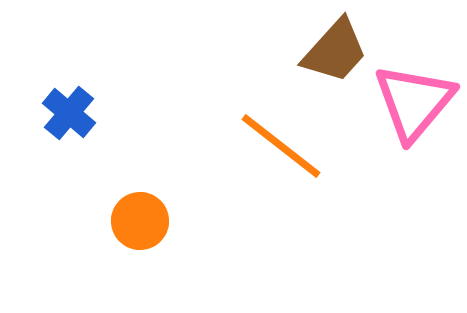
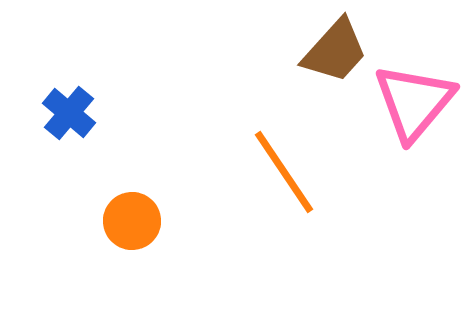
orange line: moved 3 px right, 26 px down; rotated 18 degrees clockwise
orange circle: moved 8 px left
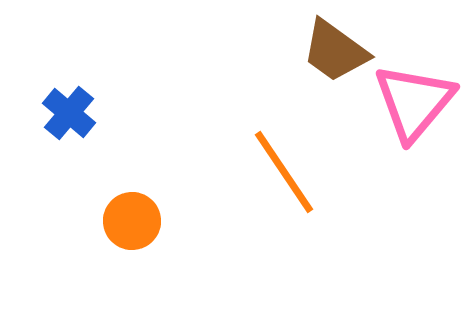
brown trapezoid: rotated 84 degrees clockwise
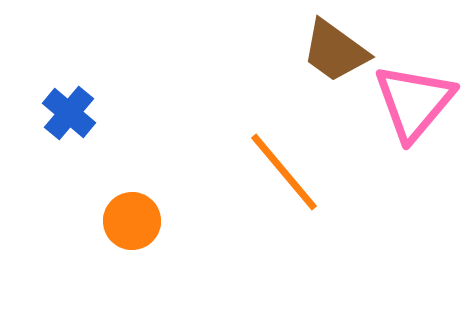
orange line: rotated 6 degrees counterclockwise
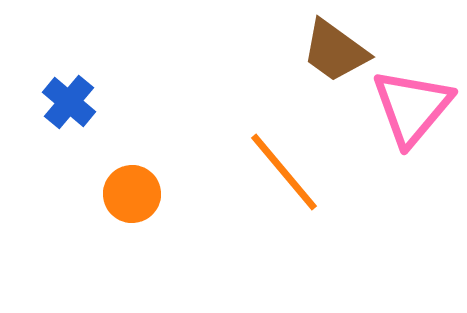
pink triangle: moved 2 px left, 5 px down
blue cross: moved 11 px up
orange circle: moved 27 px up
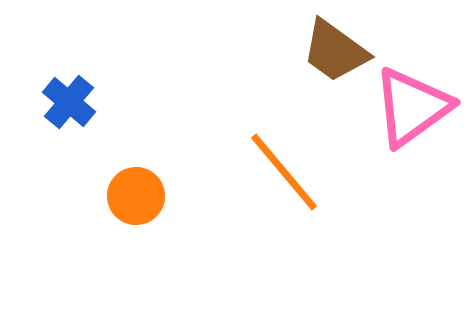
pink triangle: rotated 14 degrees clockwise
orange circle: moved 4 px right, 2 px down
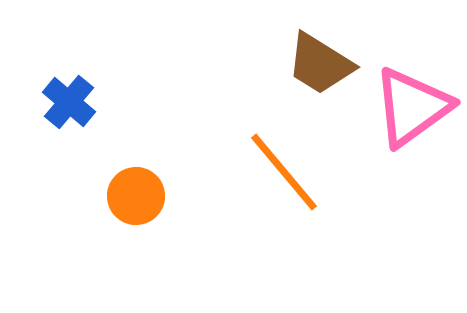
brown trapezoid: moved 15 px left, 13 px down; rotated 4 degrees counterclockwise
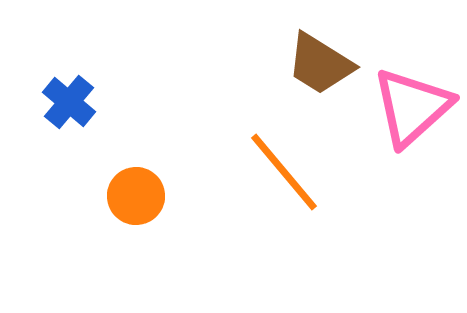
pink triangle: rotated 6 degrees counterclockwise
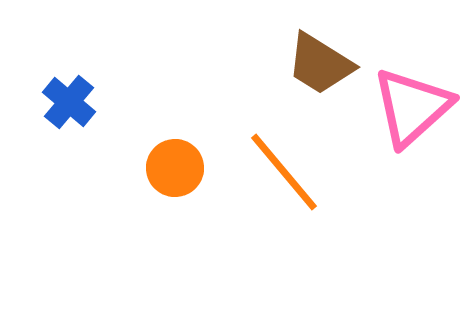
orange circle: moved 39 px right, 28 px up
